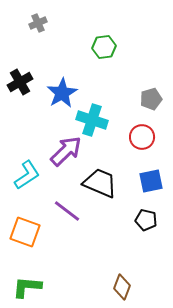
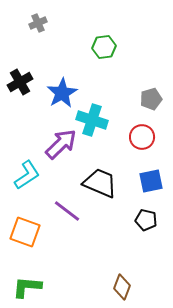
purple arrow: moved 5 px left, 7 px up
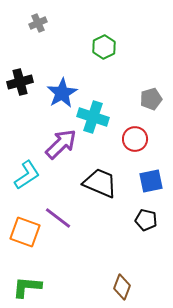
green hexagon: rotated 20 degrees counterclockwise
black cross: rotated 15 degrees clockwise
cyan cross: moved 1 px right, 3 px up
red circle: moved 7 px left, 2 px down
purple line: moved 9 px left, 7 px down
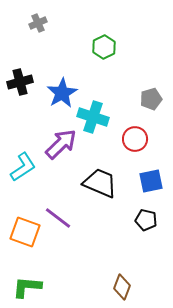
cyan L-shape: moved 4 px left, 8 px up
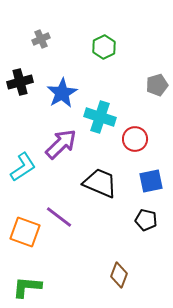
gray cross: moved 3 px right, 16 px down
gray pentagon: moved 6 px right, 14 px up
cyan cross: moved 7 px right
purple line: moved 1 px right, 1 px up
brown diamond: moved 3 px left, 12 px up
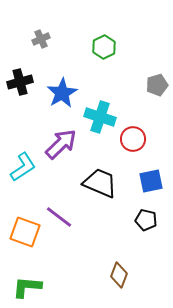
red circle: moved 2 px left
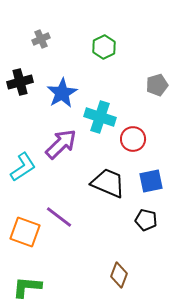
black trapezoid: moved 8 px right
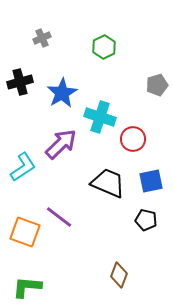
gray cross: moved 1 px right, 1 px up
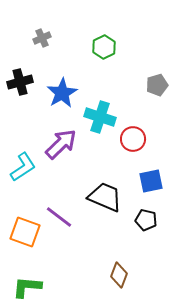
black trapezoid: moved 3 px left, 14 px down
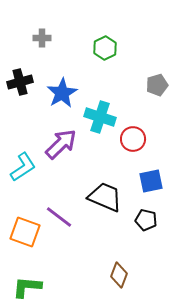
gray cross: rotated 24 degrees clockwise
green hexagon: moved 1 px right, 1 px down
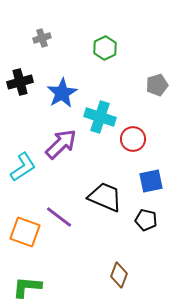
gray cross: rotated 18 degrees counterclockwise
